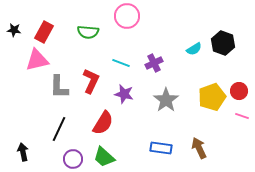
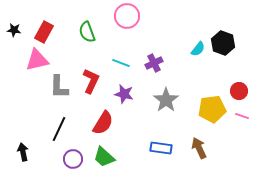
green semicircle: moved 1 px left; rotated 65 degrees clockwise
cyan semicircle: moved 4 px right; rotated 21 degrees counterclockwise
yellow pentagon: moved 12 px down; rotated 12 degrees clockwise
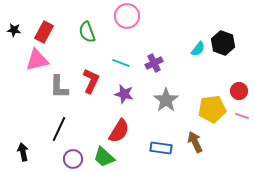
red semicircle: moved 16 px right, 8 px down
brown arrow: moved 4 px left, 6 px up
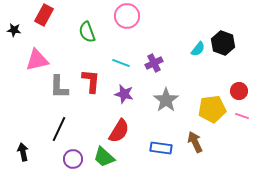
red rectangle: moved 17 px up
red L-shape: rotated 20 degrees counterclockwise
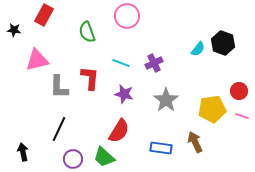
red L-shape: moved 1 px left, 3 px up
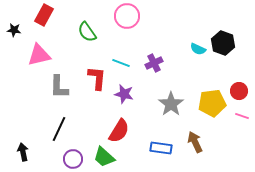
green semicircle: rotated 15 degrees counterclockwise
cyan semicircle: rotated 77 degrees clockwise
pink triangle: moved 2 px right, 5 px up
red L-shape: moved 7 px right
gray star: moved 5 px right, 4 px down
yellow pentagon: moved 6 px up
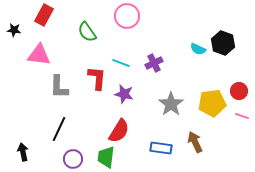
pink triangle: rotated 20 degrees clockwise
green trapezoid: moved 2 px right; rotated 55 degrees clockwise
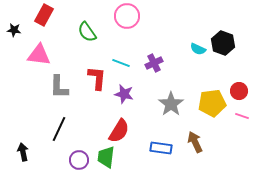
purple circle: moved 6 px right, 1 px down
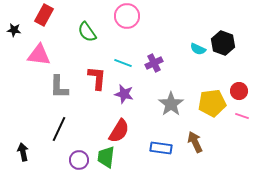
cyan line: moved 2 px right
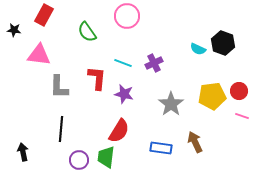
yellow pentagon: moved 7 px up
black line: moved 2 px right; rotated 20 degrees counterclockwise
